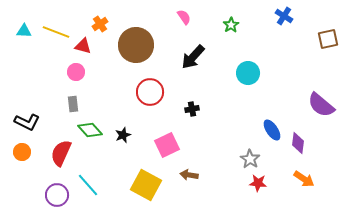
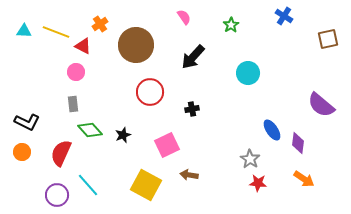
red triangle: rotated 12 degrees clockwise
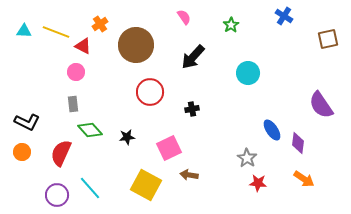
purple semicircle: rotated 16 degrees clockwise
black star: moved 4 px right, 2 px down; rotated 14 degrees clockwise
pink square: moved 2 px right, 3 px down
gray star: moved 3 px left, 1 px up
cyan line: moved 2 px right, 3 px down
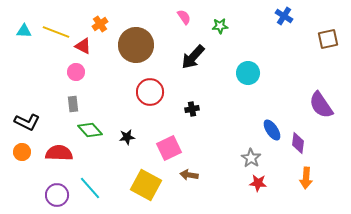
green star: moved 11 px left, 1 px down; rotated 28 degrees clockwise
red semicircle: moved 2 px left; rotated 68 degrees clockwise
gray star: moved 4 px right
orange arrow: moved 2 px right, 1 px up; rotated 60 degrees clockwise
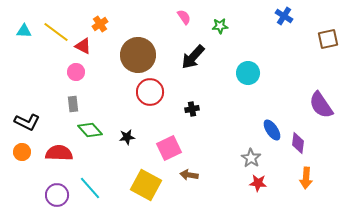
yellow line: rotated 16 degrees clockwise
brown circle: moved 2 px right, 10 px down
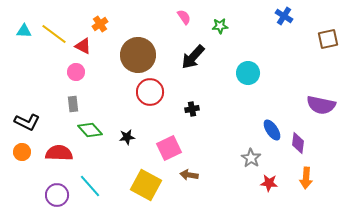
yellow line: moved 2 px left, 2 px down
purple semicircle: rotated 44 degrees counterclockwise
red star: moved 11 px right
cyan line: moved 2 px up
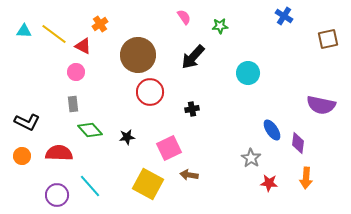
orange circle: moved 4 px down
yellow square: moved 2 px right, 1 px up
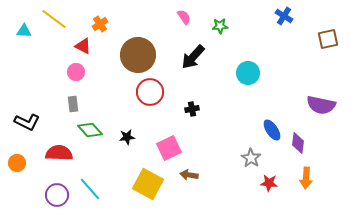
yellow line: moved 15 px up
orange circle: moved 5 px left, 7 px down
cyan line: moved 3 px down
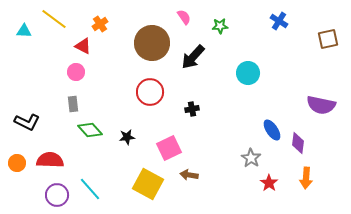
blue cross: moved 5 px left, 5 px down
brown circle: moved 14 px right, 12 px up
red semicircle: moved 9 px left, 7 px down
red star: rotated 30 degrees clockwise
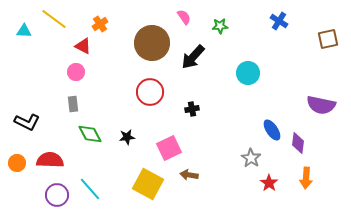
green diamond: moved 4 px down; rotated 15 degrees clockwise
